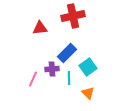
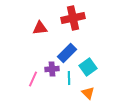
red cross: moved 2 px down
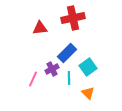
purple cross: rotated 24 degrees counterclockwise
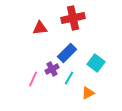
cyan square: moved 8 px right, 4 px up; rotated 18 degrees counterclockwise
cyan line: rotated 32 degrees clockwise
orange triangle: rotated 48 degrees clockwise
